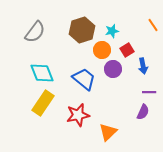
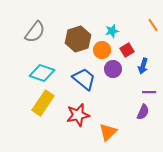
brown hexagon: moved 4 px left, 9 px down
blue arrow: rotated 28 degrees clockwise
cyan diamond: rotated 50 degrees counterclockwise
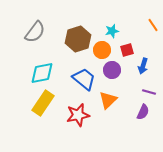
red square: rotated 16 degrees clockwise
purple circle: moved 1 px left, 1 px down
cyan diamond: rotated 30 degrees counterclockwise
purple line: rotated 16 degrees clockwise
orange triangle: moved 32 px up
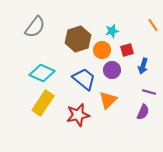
gray semicircle: moved 5 px up
cyan diamond: rotated 35 degrees clockwise
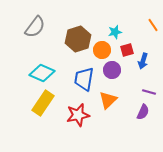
cyan star: moved 3 px right, 1 px down
blue arrow: moved 5 px up
blue trapezoid: rotated 120 degrees counterclockwise
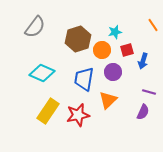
purple circle: moved 1 px right, 2 px down
yellow rectangle: moved 5 px right, 8 px down
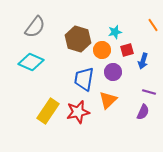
brown hexagon: rotated 25 degrees counterclockwise
cyan diamond: moved 11 px left, 11 px up
red star: moved 3 px up
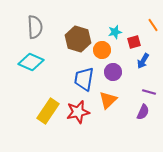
gray semicircle: rotated 40 degrees counterclockwise
red square: moved 7 px right, 8 px up
blue arrow: rotated 14 degrees clockwise
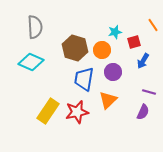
brown hexagon: moved 3 px left, 9 px down
red star: moved 1 px left
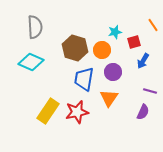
purple line: moved 1 px right, 1 px up
orange triangle: moved 1 px right, 2 px up; rotated 12 degrees counterclockwise
